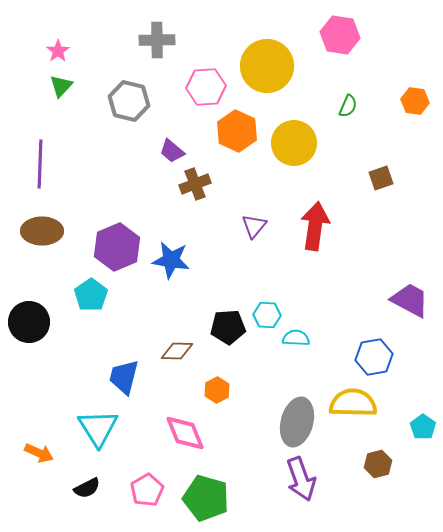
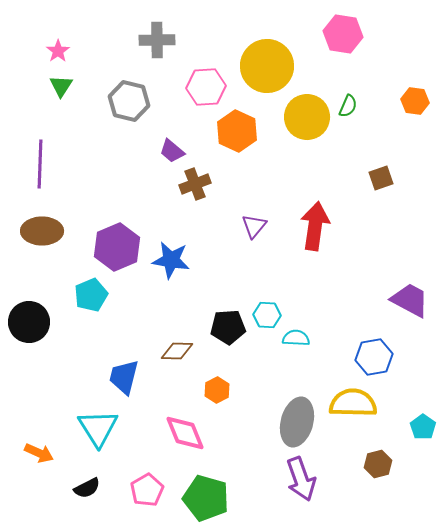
pink hexagon at (340, 35): moved 3 px right, 1 px up
green triangle at (61, 86): rotated 10 degrees counterclockwise
yellow circle at (294, 143): moved 13 px right, 26 px up
cyan pentagon at (91, 295): rotated 12 degrees clockwise
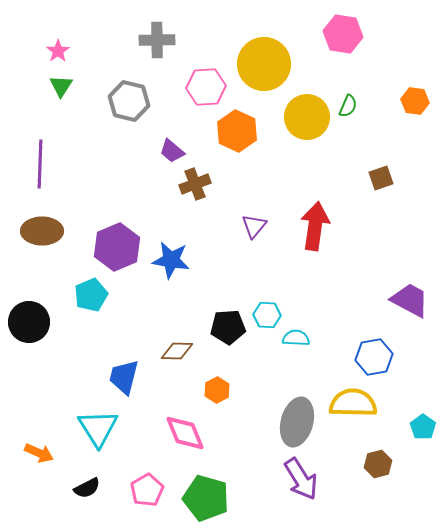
yellow circle at (267, 66): moved 3 px left, 2 px up
purple arrow at (301, 479): rotated 12 degrees counterclockwise
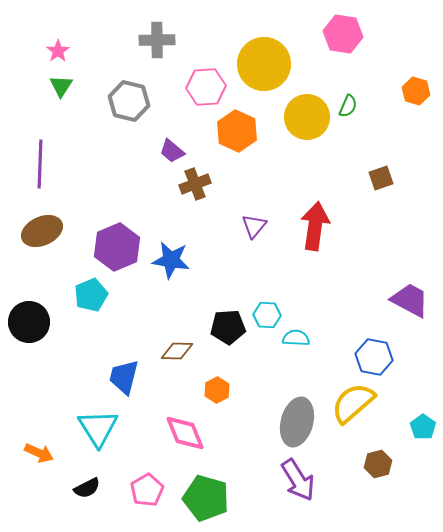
orange hexagon at (415, 101): moved 1 px right, 10 px up; rotated 8 degrees clockwise
brown ellipse at (42, 231): rotated 24 degrees counterclockwise
blue hexagon at (374, 357): rotated 21 degrees clockwise
yellow semicircle at (353, 403): rotated 42 degrees counterclockwise
purple arrow at (301, 479): moved 3 px left, 1 px down
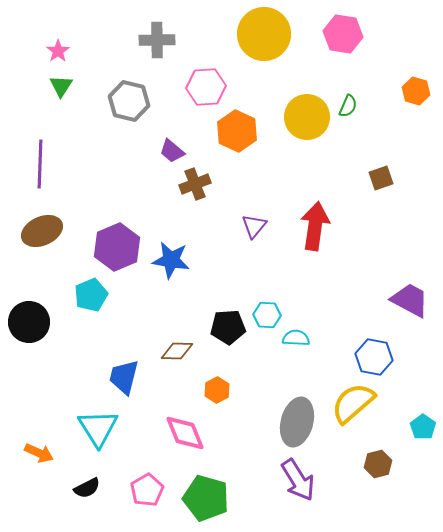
yellow circle at (264, 64): moved 30 px up
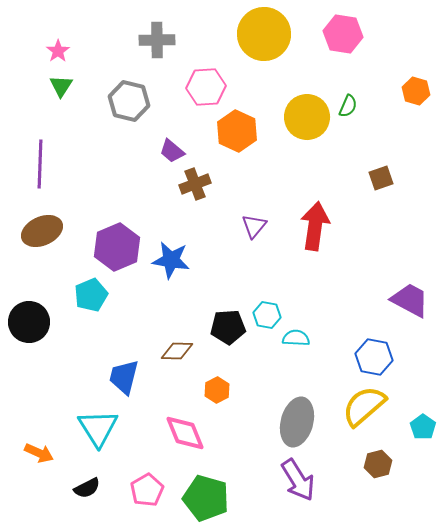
cyan hexagon at (267, 315): rotated 8 degrees clockwise
yellow semicircle at (353, 403): moved 11 px right, 3 px down
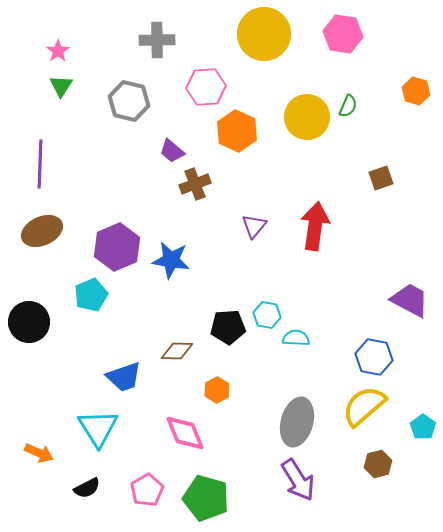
blue trapezoid at (124, 377): rotated 123 degrees counterclockwise
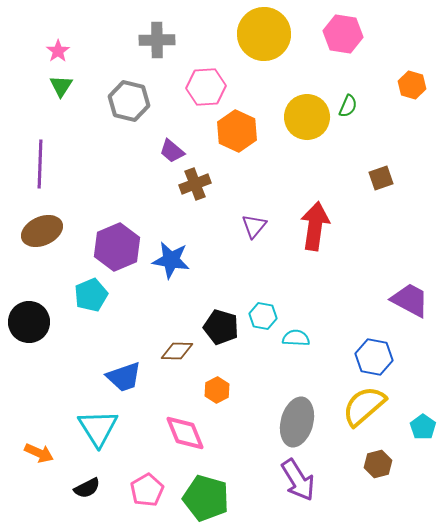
orange hexagon at (416, 91): moved 4 px left, 6 px up
cyan hexagon at (267, 315): moved 4 px left, 1 px down
black pentagon at (228, 327): moved 7 px left; rotated 20 degrees clockwise
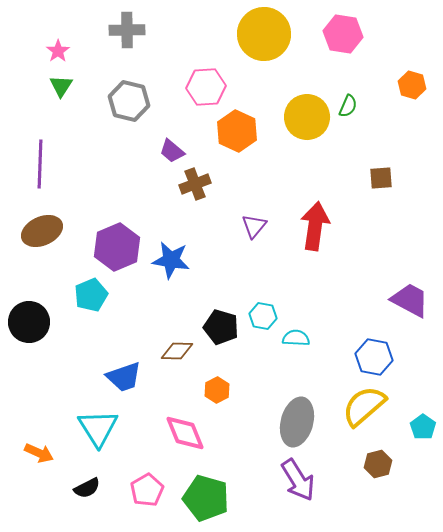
gray cross at (157, 40): moved 30 px left, 10 px up
brown square at (381, 178): rotated 15 degrees clockwise
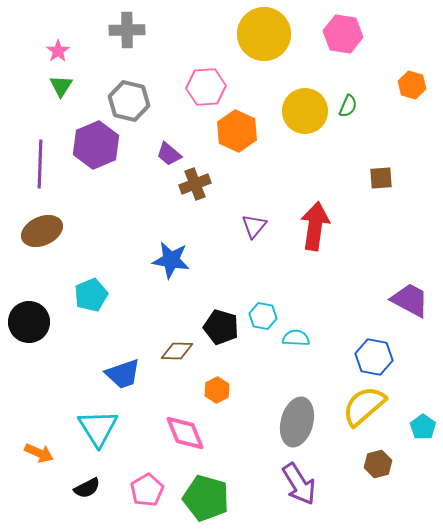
yellow circle at (307, 117): moved 2 px left, 6 px up
purple trapezoid at (172, 151): moved 3 px left, 3 px down
purple hexagon at (117, 247): moved 21 px left, 102 px up
blue trapezoid at (124, 377): moved 1 px left, 3 px up
purple arrow at (298, 480): moved 1 px right, 4 px down
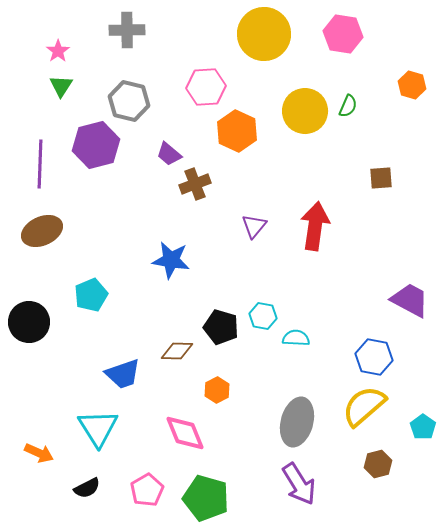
purple hexagon at (96, 145): rotated 9 degrees clockwise
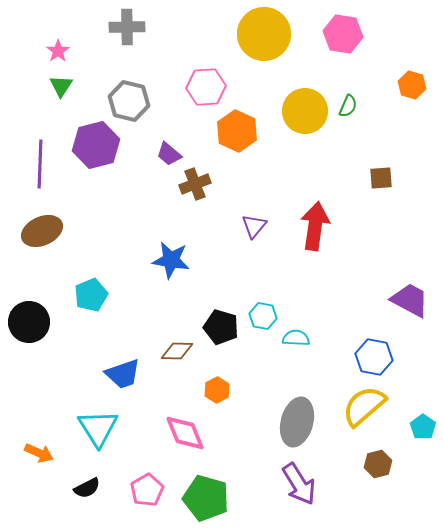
gray cross at (127, 30): moved 3 px up
